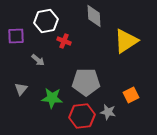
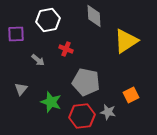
white hexagon: moved 2 px right, 1 px up
purple square: moved 2 px up
red cross: moved 2 px right, 8 px down
gray pentagon: rotated 12 degrees clockwise
green star: moved 1 px left, 4 px down; rotated 15 degrees clockwise
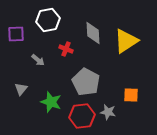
gray diamond: moved 1 px left, 17 px down
gray pentagon: rotated 16 degrees clockwise
orange square: rotated 28 degrees clockwise
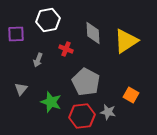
gray arrow: rotated 72 degrees clockwise
orange square: rotated 28 degrees clockwise
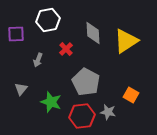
red cross: rotated 24 degrees clockwise
